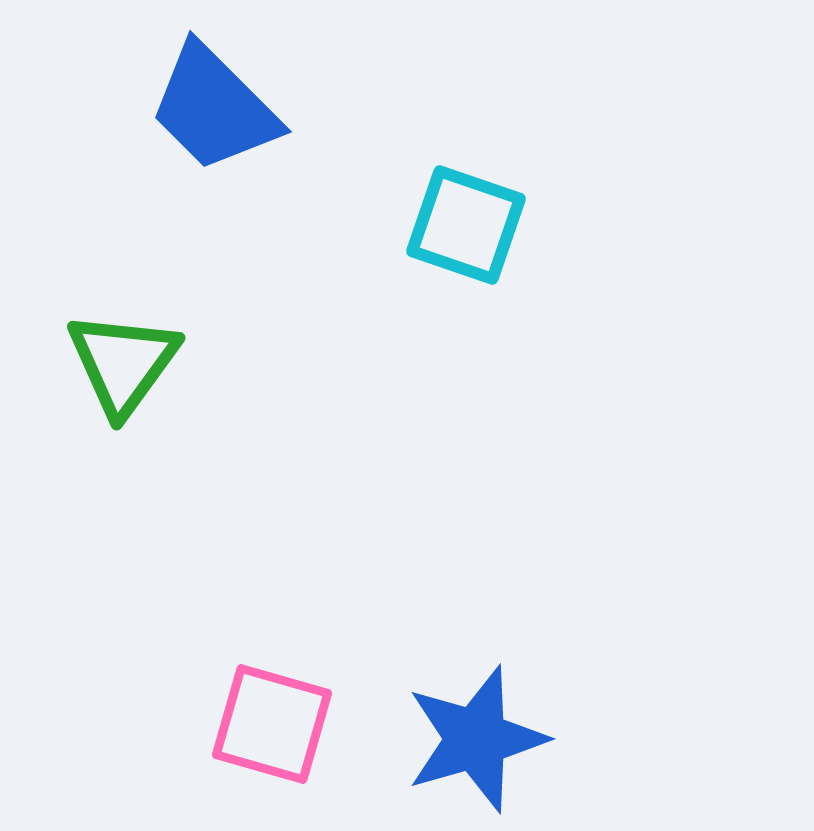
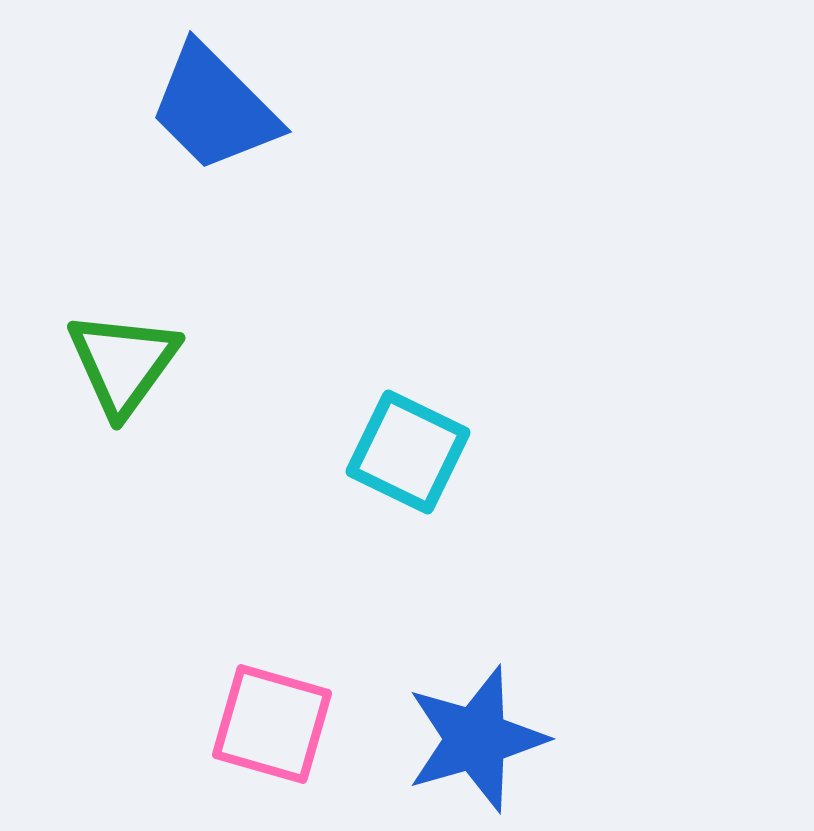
cyan square: moved 58 px left, 227 px down; rotated 7 degrees clockwise
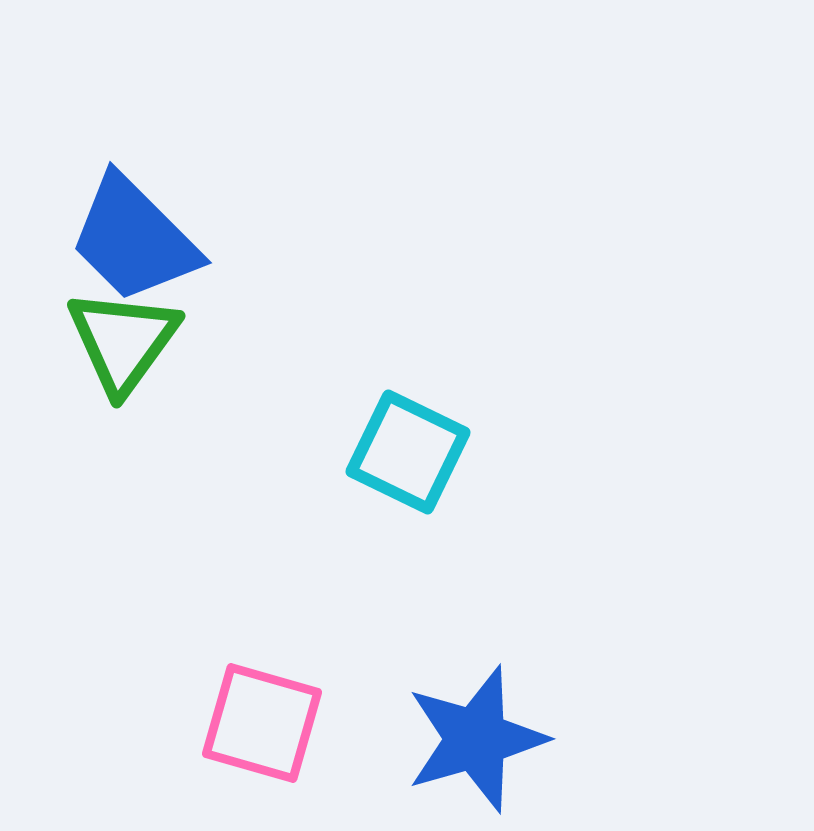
blue trapezoid: moved 80 px left, 131 px down
green triangle: moved 22 px up
pink square: moved 10 px left, 1 px up
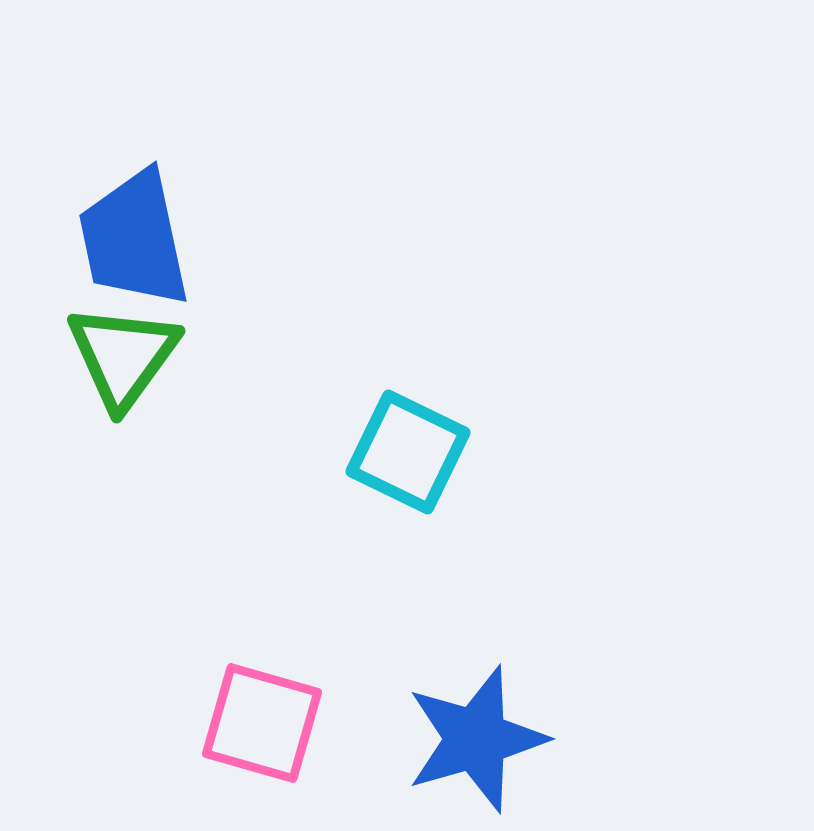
blue trapezoid: rotated 33 degrees clockwise
green triangle: moved 15 px down
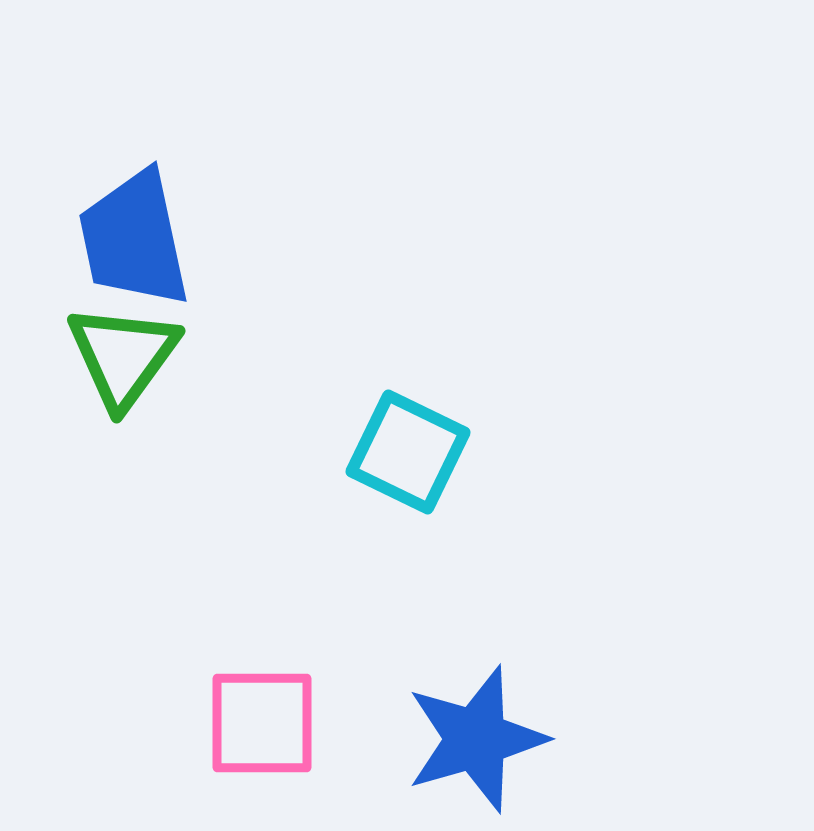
pink square: rotated 16 degrees counterclockwise
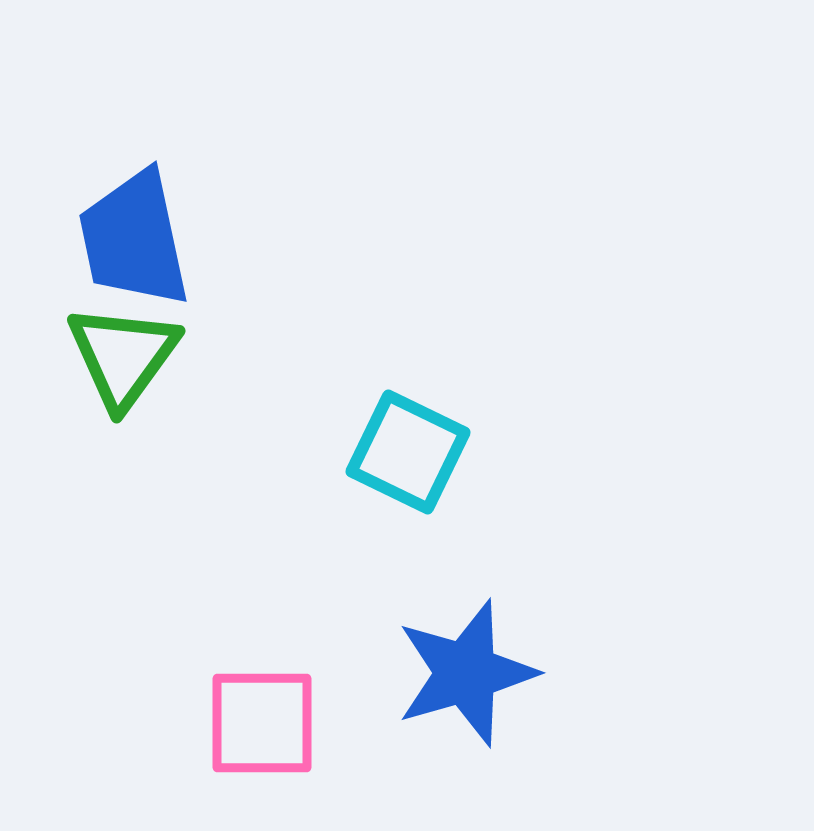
blue star: moved 10 px left, 66 px up
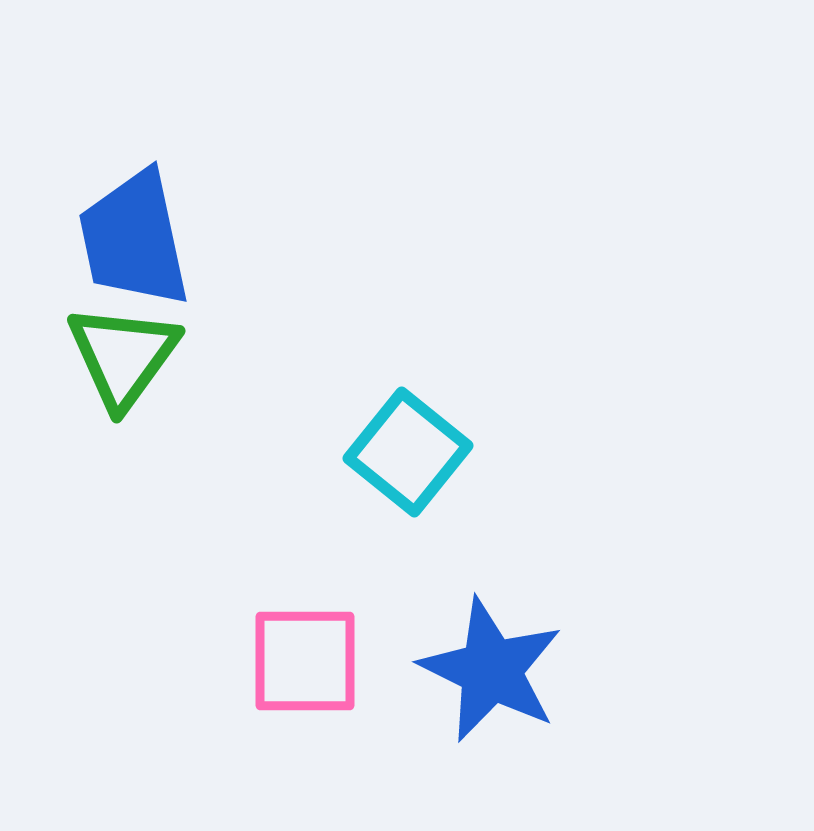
cyan square: rotated 13 degrees clockwise
blue star: moved 25 px right, 3 px up; rotated 30 degrees counterclockwise
pink square: moved 43 px right, 62 px up
